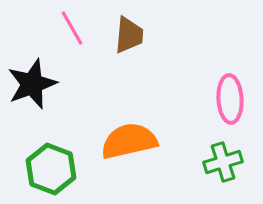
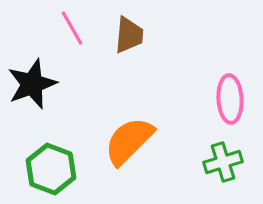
orange semicircle: rotated 32 degrees counterclockwise
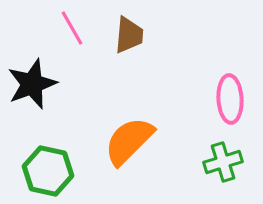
green hexagon: moved 3 px left, 2 px down; rotated 9 degrees counterclockwise
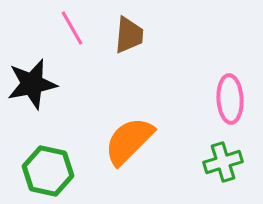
black star: rotated 9 degrees clockwise
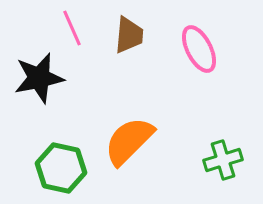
pink line: rotated 6 degrees clockwise
black star: moved 7 px right, 6 px up
pink ellipse: moved 31 px left, 50 px up; rotated 24 degrees counterclockwise
green cross: moved 2 px up
green hexagon: moved 13 px right, 3 px up
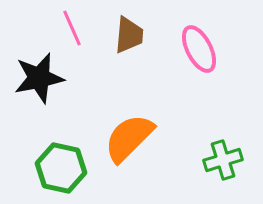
orange semicircle: moved 3 px up
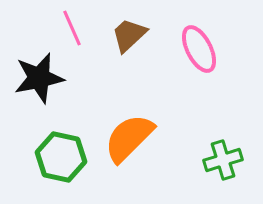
brown trapezoid: rotated 138 degrees counterclockwise
green hexagon: moved 11 px up
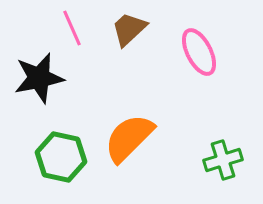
brown trapezoid: moved 6 px up
pink ellipse: moved 3 px down
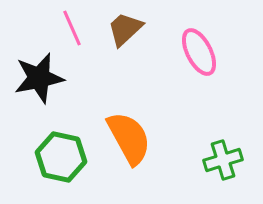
brown trapezoid: moved 4 px left
orange semicircle: rotated 106 degrees clockwise
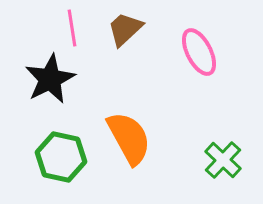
pink line: rotated 15 degrees clockwise
black star: moved 11 px right, 1 px down; rotated 15 degrees counterclockwise
green cross: rotated 30 degrees counterclockwise
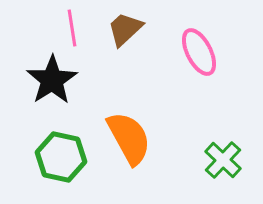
black star: moved 2 px right, 1 px down; rotated 6 degrees counterclockwise
